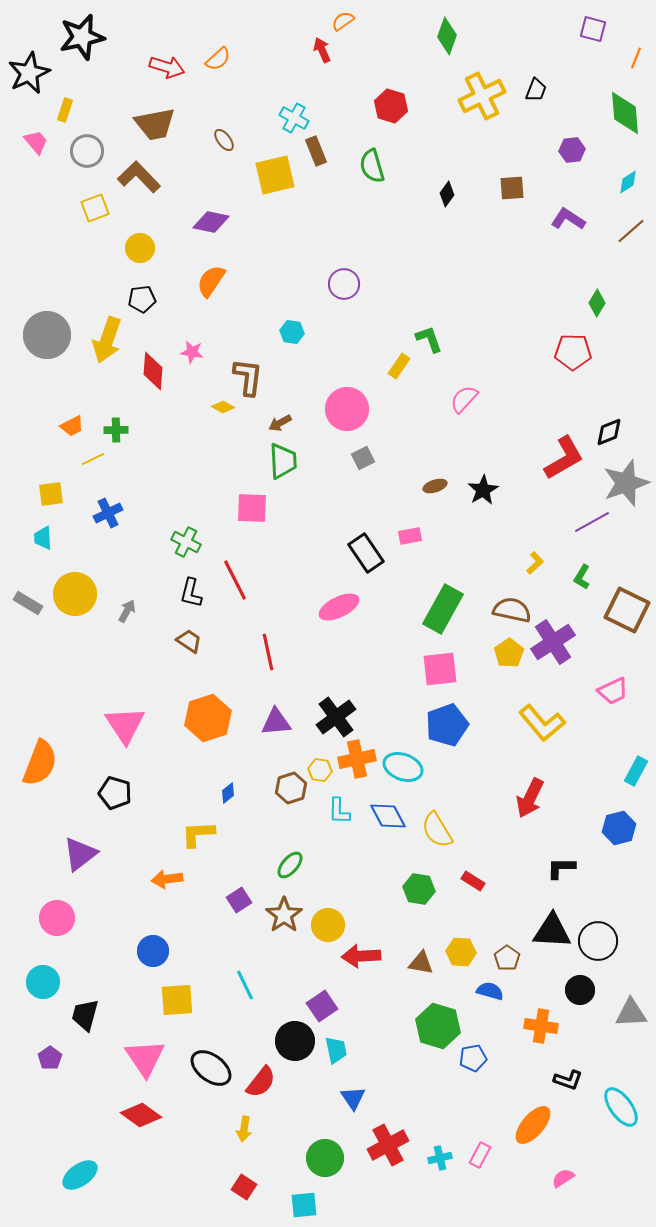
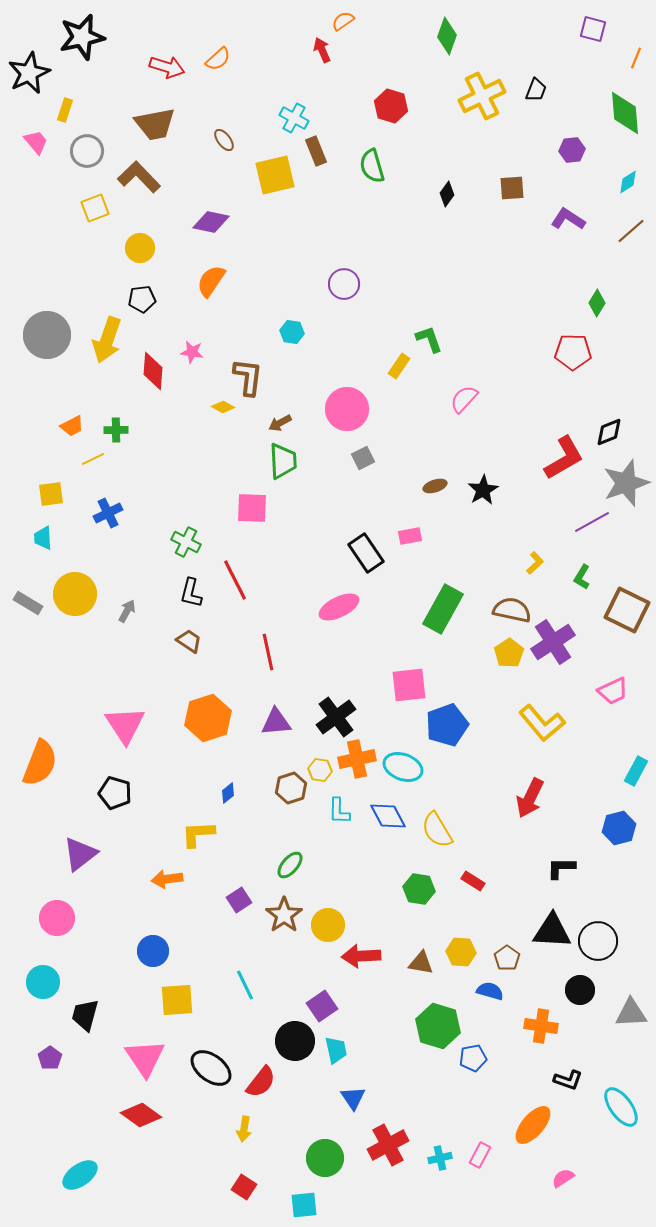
pink square at (440, 669): moved 31 px left, 16 px down
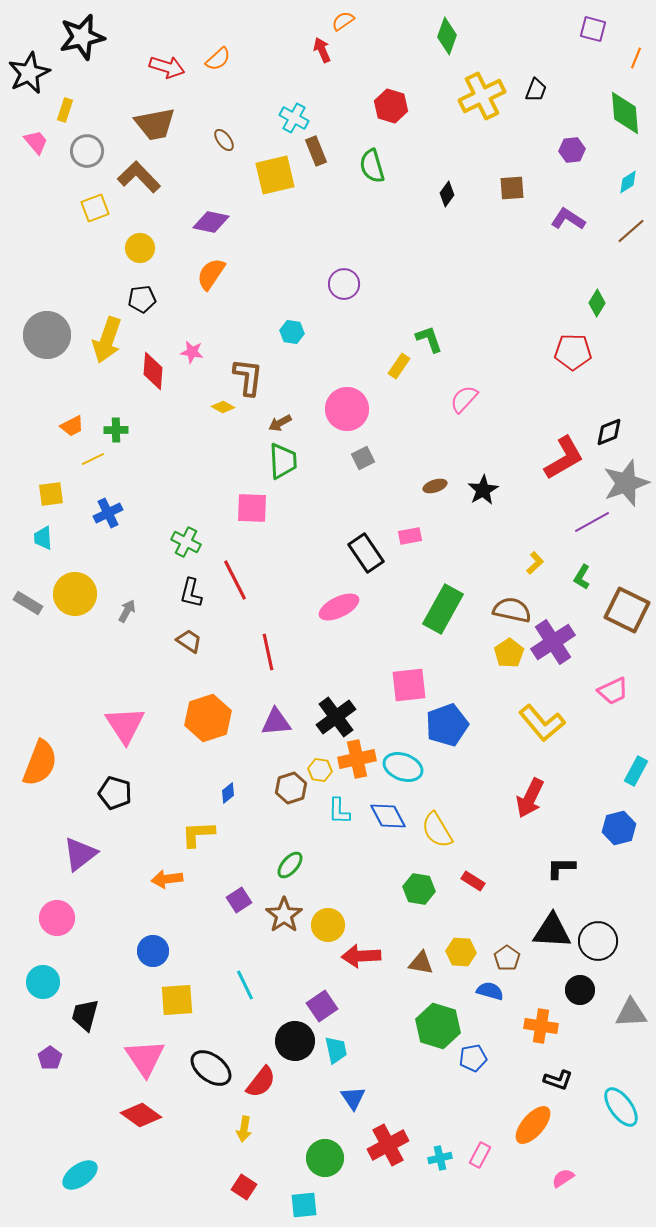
orange semicircle at (211, 281): moved 7 px up
black L-shape at (568, 1080): moved 10 px left
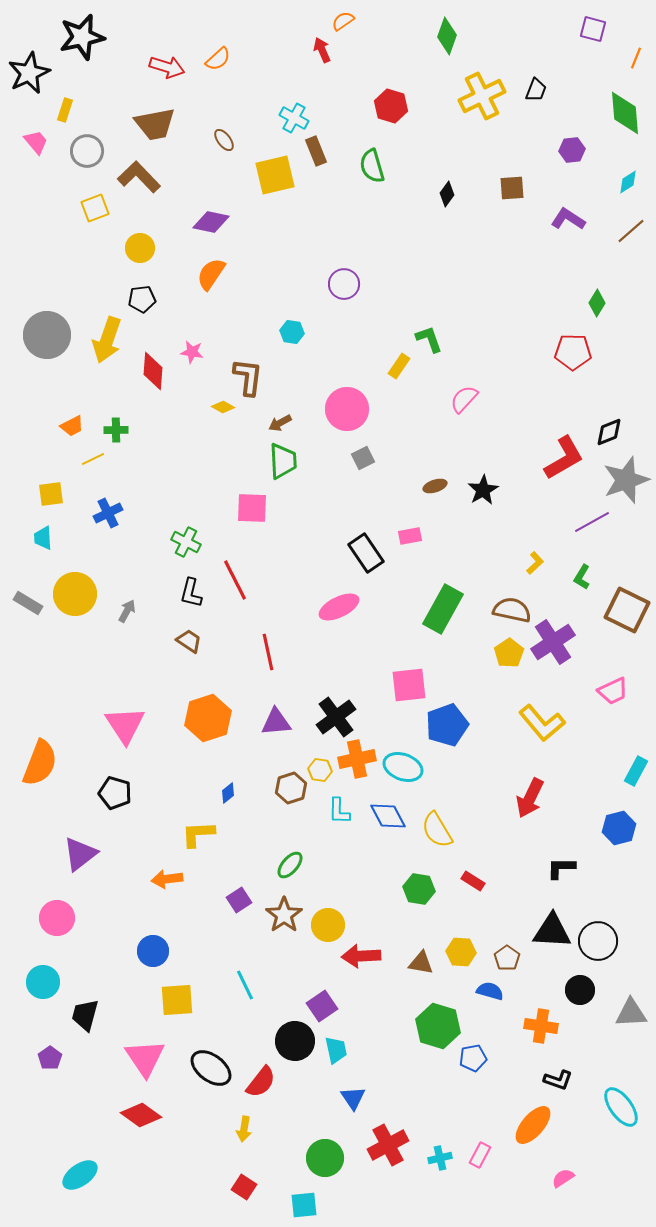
gray star at (626, 483): moved 3 px up
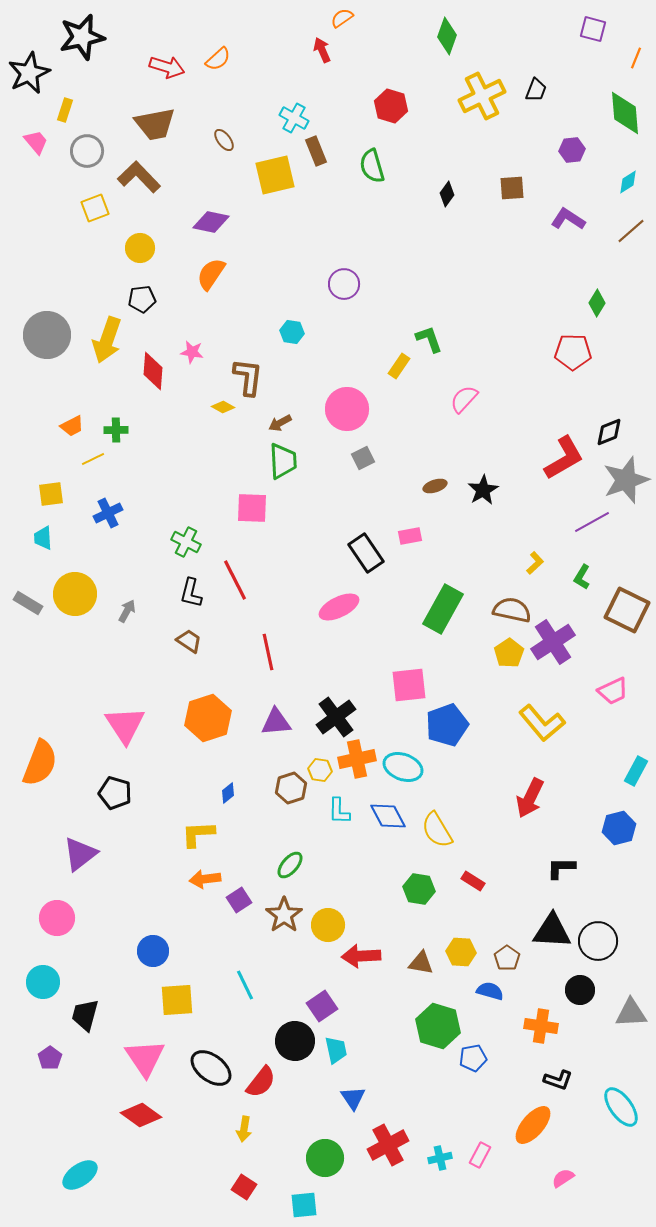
orange semicircle at (343, 21): moved 1 px left, 3 px up
orange arrow at (167, 879): moved 38 px right
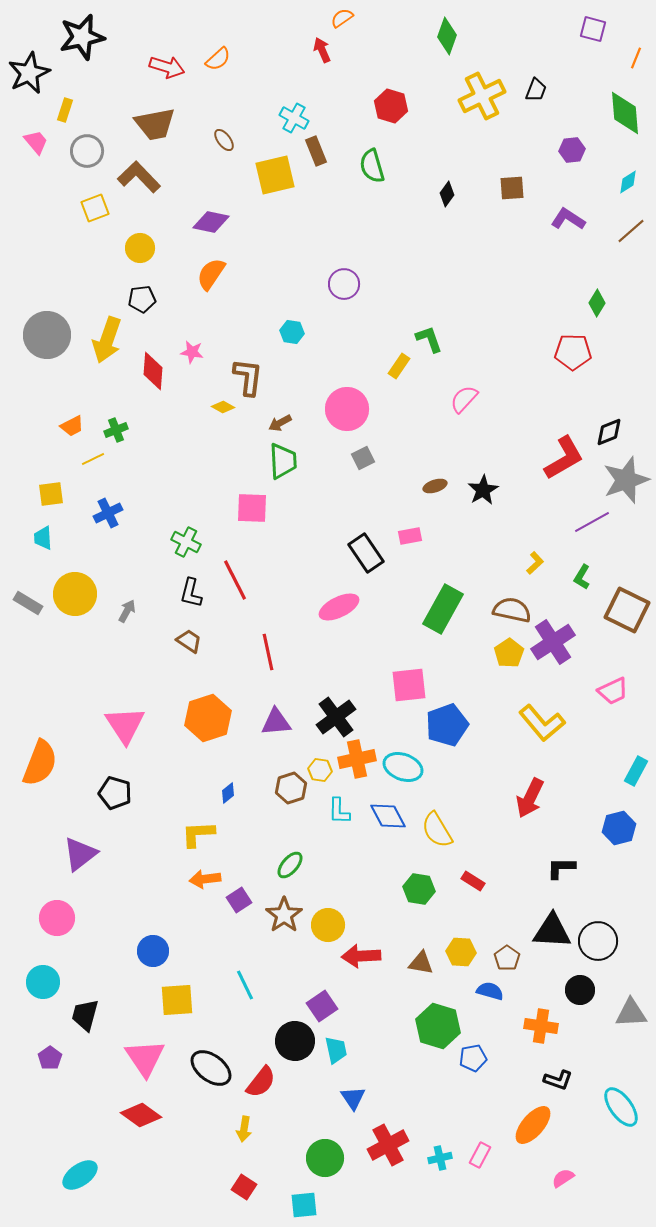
green cross at (116, 430): rotated 20 degrees counterclockwise
